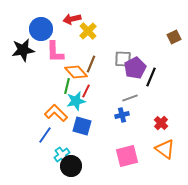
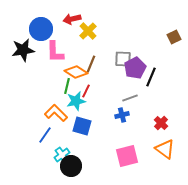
orange diamond: rotated 15 degrees counterclockwise
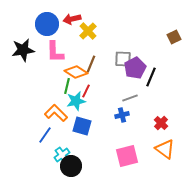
blue circle: moved 6 px right, 5 px up
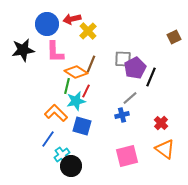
gray line: rotated 21 degrees counterclockwise
blue line: moved 3 px right, 4 px down
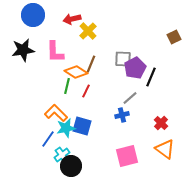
blue circle: moved 14 px left, 9 px up
cyan star: moved 10 px left, 27 px down
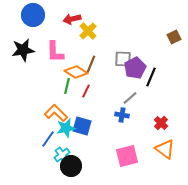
blue cross: rotated 24 degrees clockwise
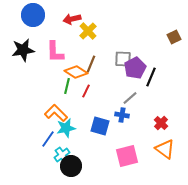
blue square: moved 18 px right
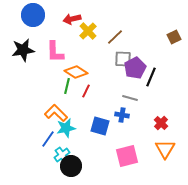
brown line: moved 24 px right, 27 px up; rotated 24 degrees clockwise
gray line: rotated 56 degrees clockwise
orange triangle: rotated 25 degrees clockwise
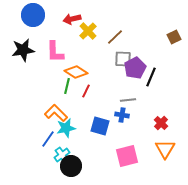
gray line: moved 2 px left, 2 px down; rotated 21 degrees counterclockwise
